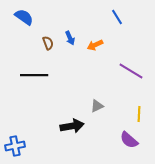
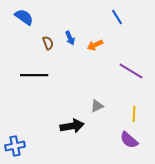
yellow line: moved 5 px left
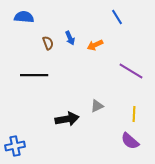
blue semicircle: rotated 30 degrees counterclockwise
black arrow: moved 5 px left, 7 px up
purple semicircle: moved 1 px right, 1 px down
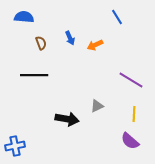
brown semicircle: moved 7 px left
purple line: moved 9 px down
black arrow: rotated 20 degrees clockwise
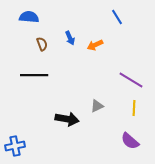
blue semicircle: moved 5 px right
brown semicircle: moved 1 px right, 1 px down
yellow line: moved 6 px up
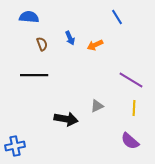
black arrow: moved 1 px left
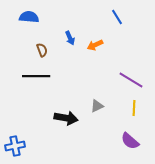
brown semicircle: moved 6 px down
black line: moved 2 px right, 1 px down
black arrow: moved 1 px up
